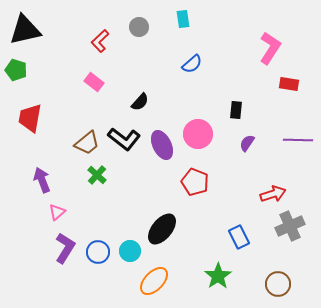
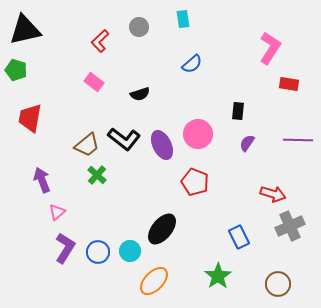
black semicircle: moved 8 px up; rotated 30 degrees clockwise
black rectangle: moved 2 px right, 1 px down
brown trapezoid: moved 2 px down
red arrow: rotated 35 degrees clockwise
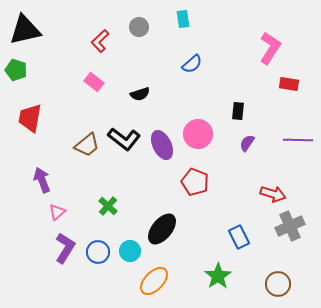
green cross: moved 11 px right, 31 px down
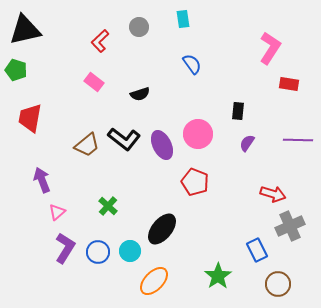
blue semicircle: rotated 85 degrees counterclockwise
blue rectangle: moved 18 px right, 13 px down
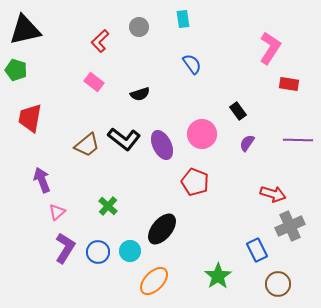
black rectangle: rotated 42 degrees counterclockwise
pink circle: moved 4 px right
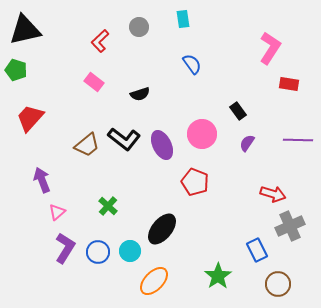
red trapezoid: rotated 32 degrees clockwise
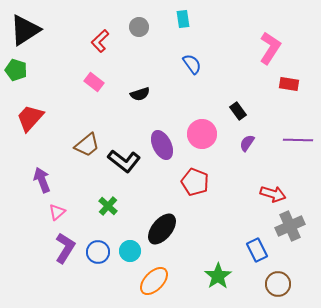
black triangle: rotated 20 degrees counterclockwise
black L-shape: moved 22 px down
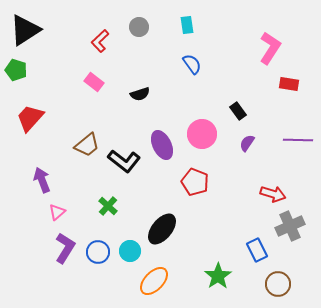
cyan rectangle: moved 4 px right, 6 px down
